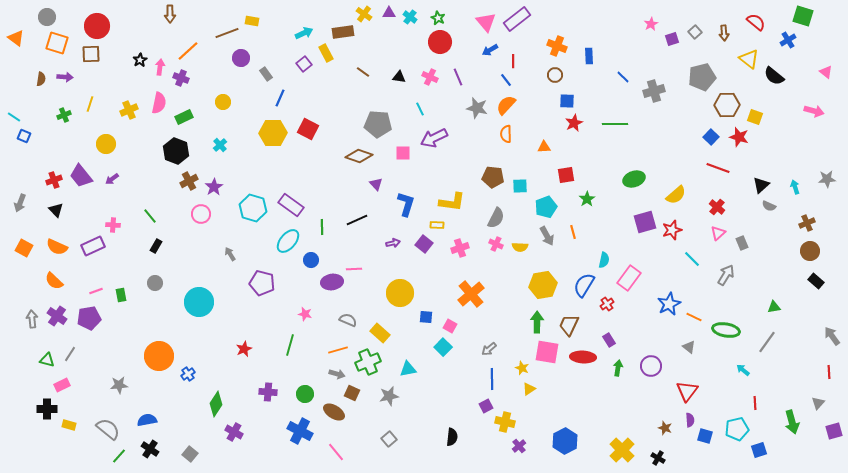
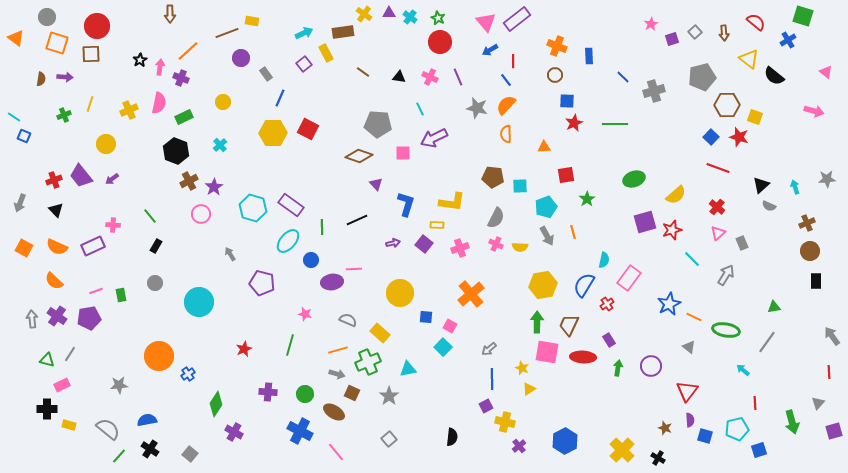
black rectangle at (816, 281): rotated 49 degrees clockwise
gray star at (389, 396): rotated 24 degrees counterclockwise
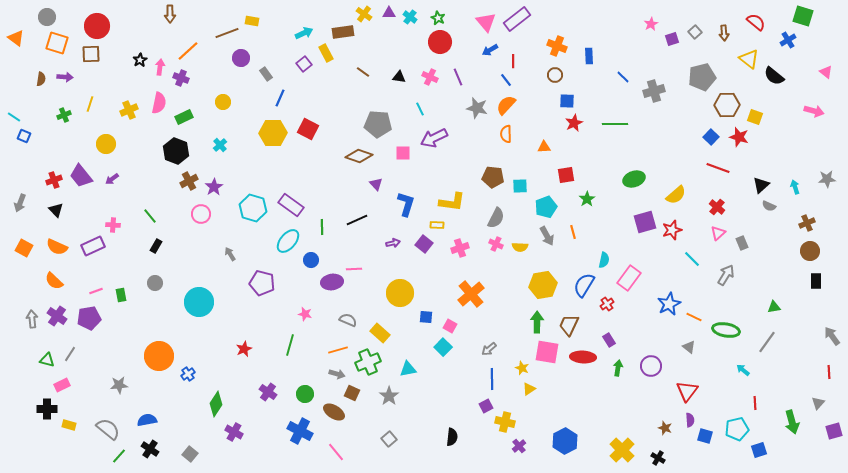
purple cross at (268, 392): rotated 30 degrees clockwise
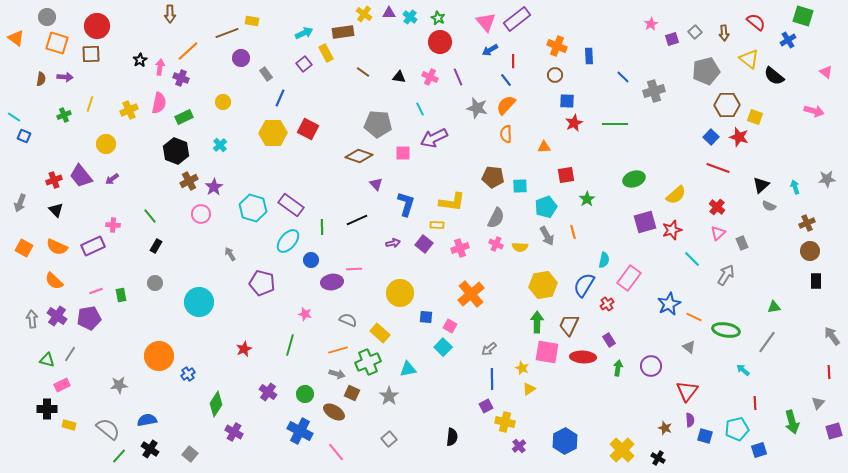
gray pentagon at (702, 77): moved 4 px right, 6 px up
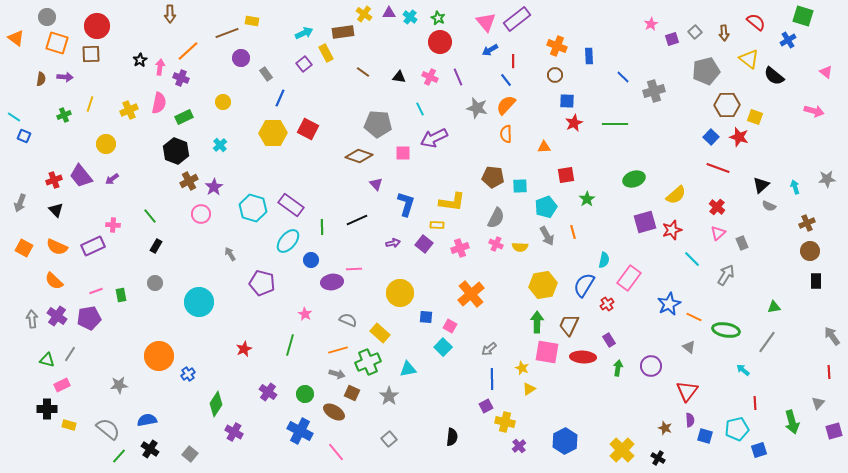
pink star at (305, 314): rotated 16 degrees clockwise
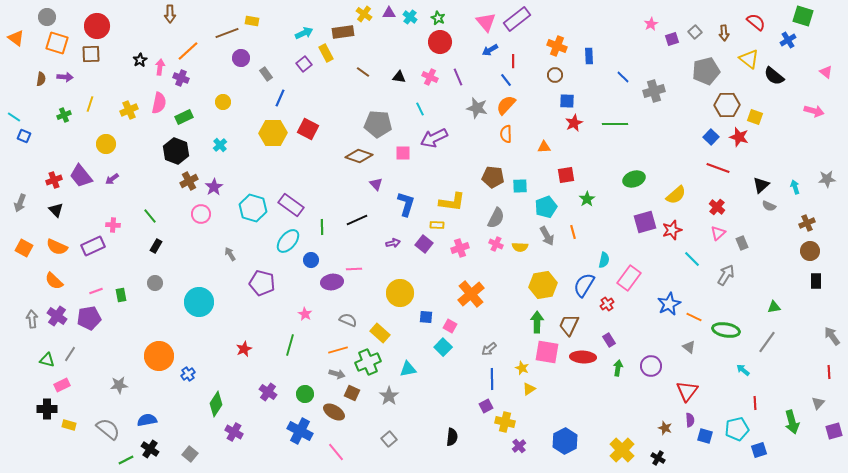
green line at (119, 456): moved 7 px right, 4 px down; rotated 21 degrees clockwise
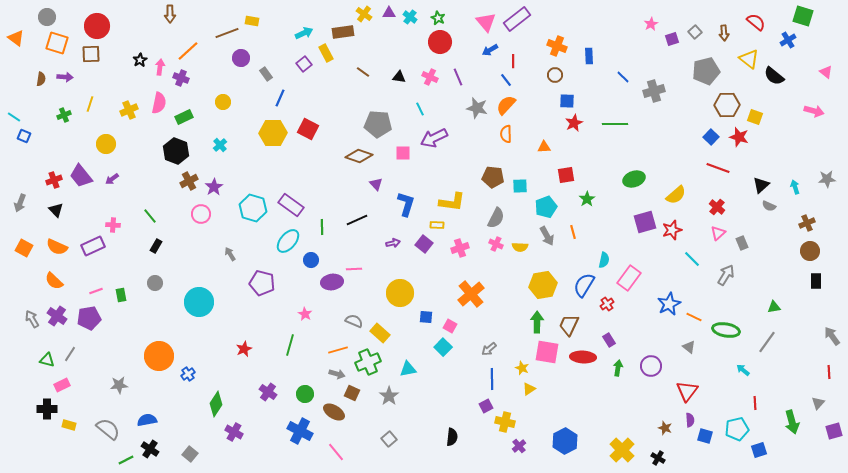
gray arrow at (32, 319): rotated 24 degrees counterclockwise
gray semicircle at (348, 320): moved 6 px right, 1 px down
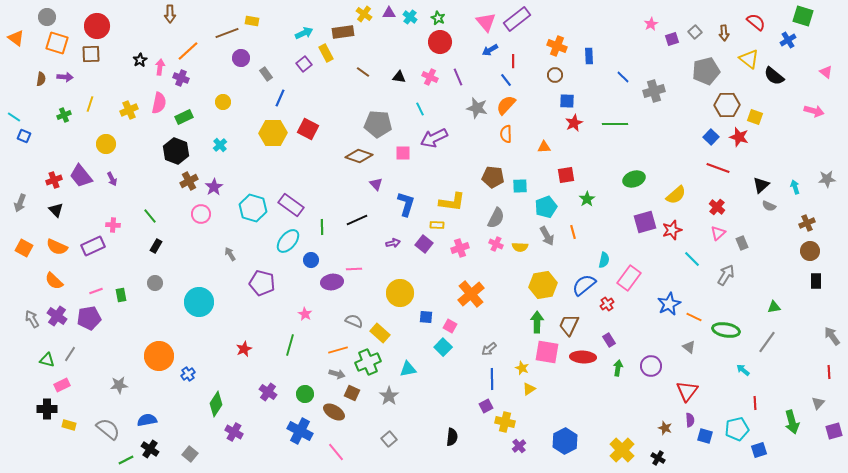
purple arrow at (112, 179): rotated 80 degrees counterclockwise
blue semicircle at (584, 285): rotated 20 degrees clockwise
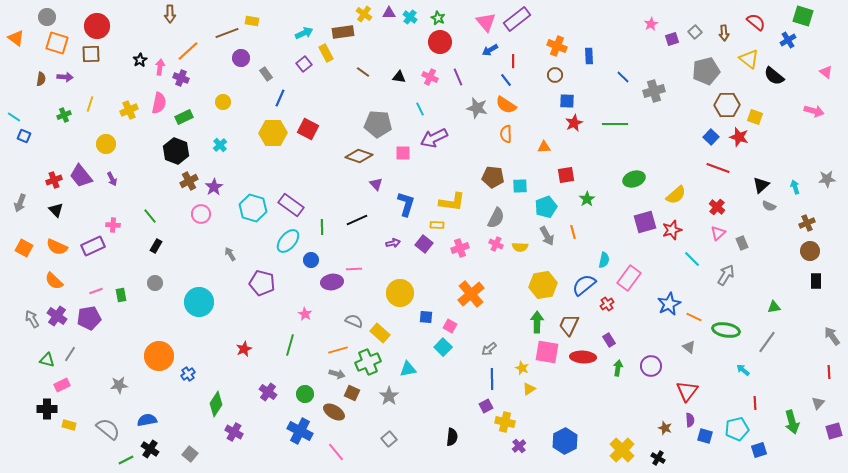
orange semicircle at (506, 105): rotated 100 degrees counterclockwise
